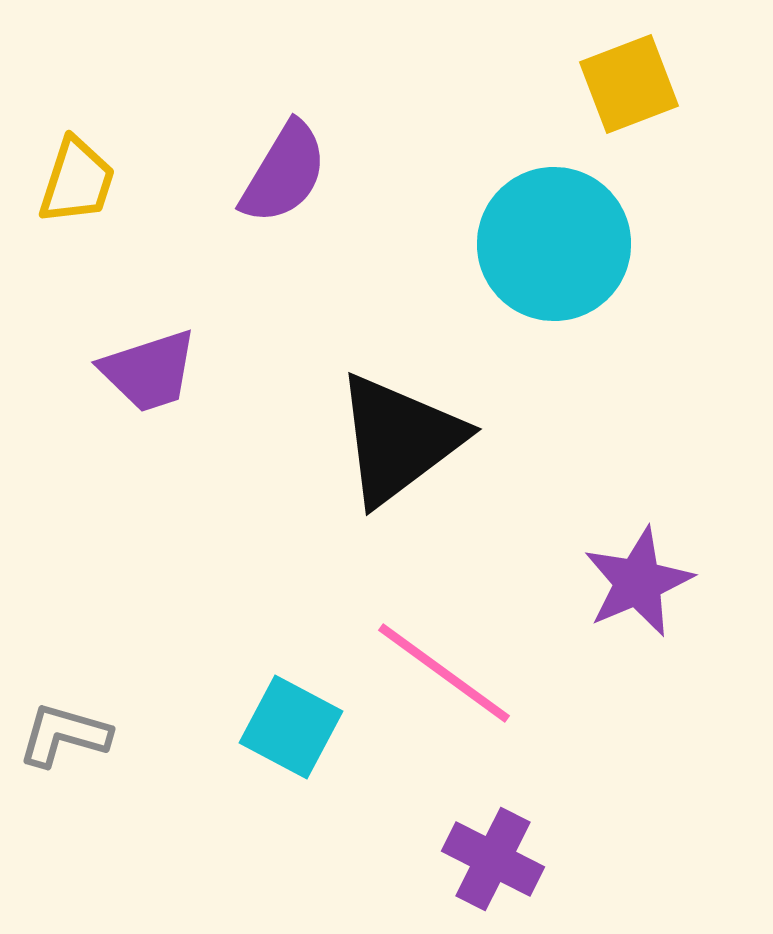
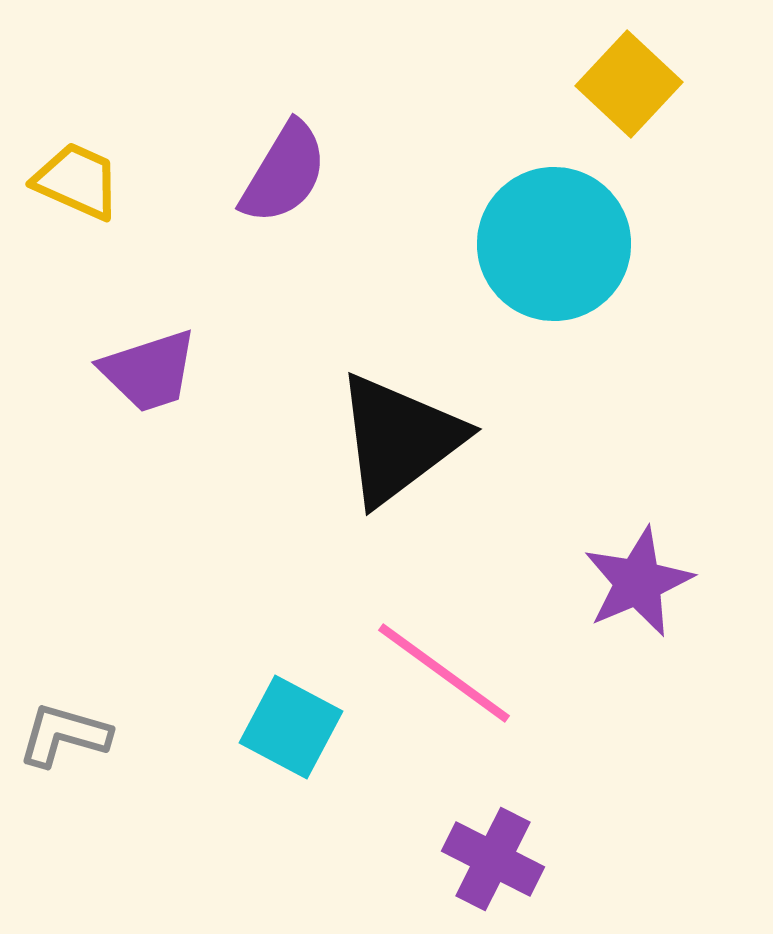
yellow square: rotated 26 degrees counterclockwise
yellow trapezoid: rotated 84 degrees counterclockwise
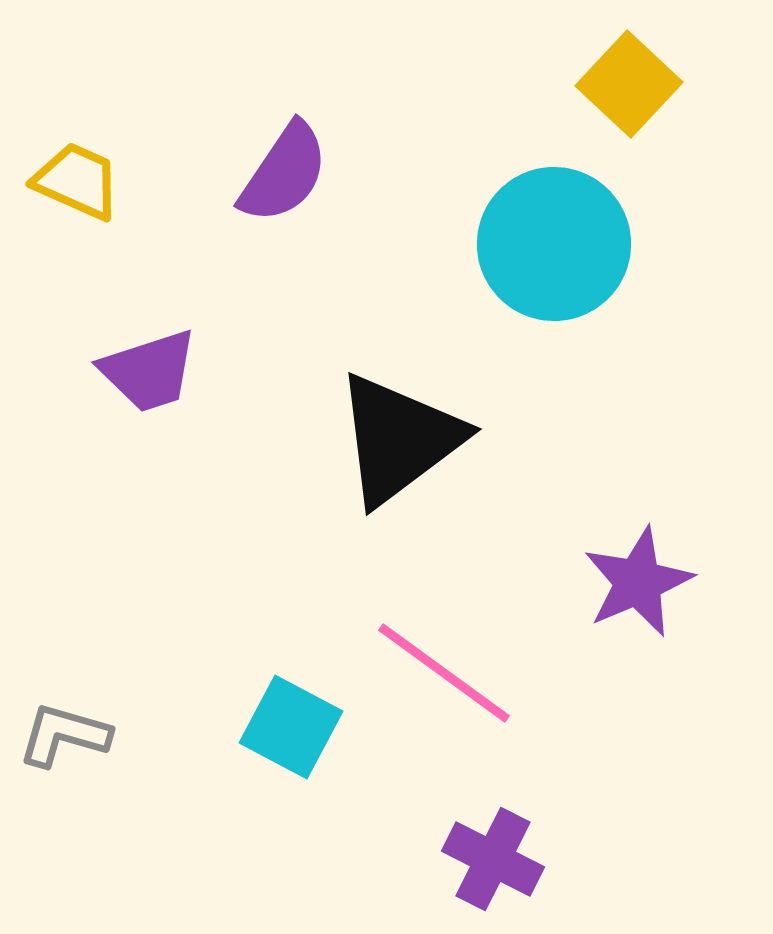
purple semicircle: rotated 3 degrees clockwise
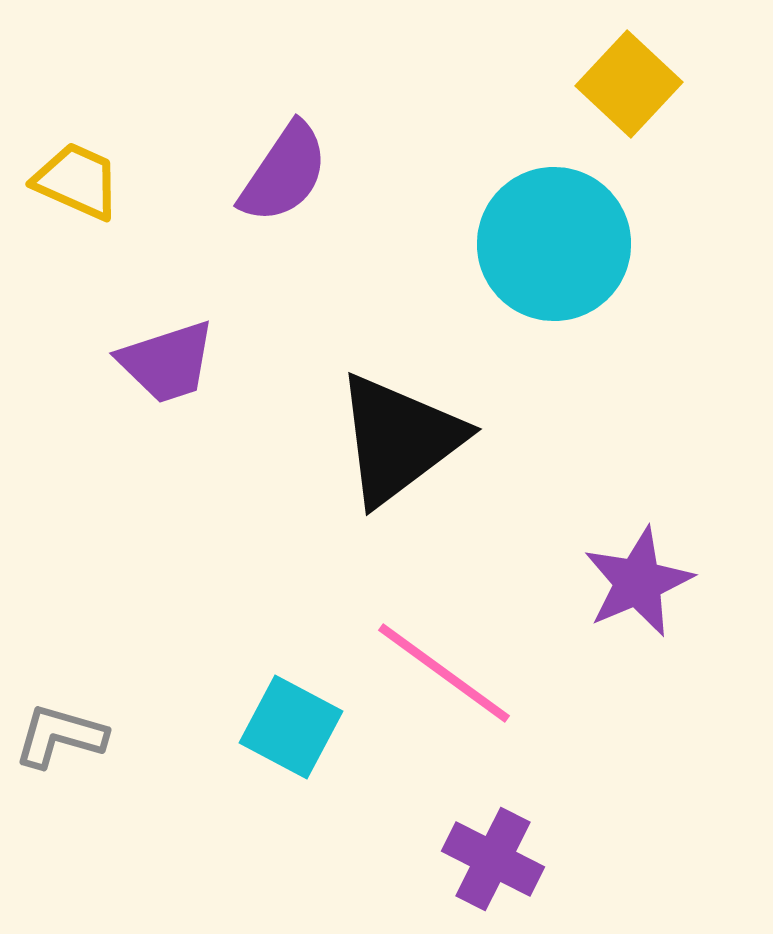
purple trapezoid: moved 18 px right, 9 px up
gray L-shape: moved 4 px left, 1 px down
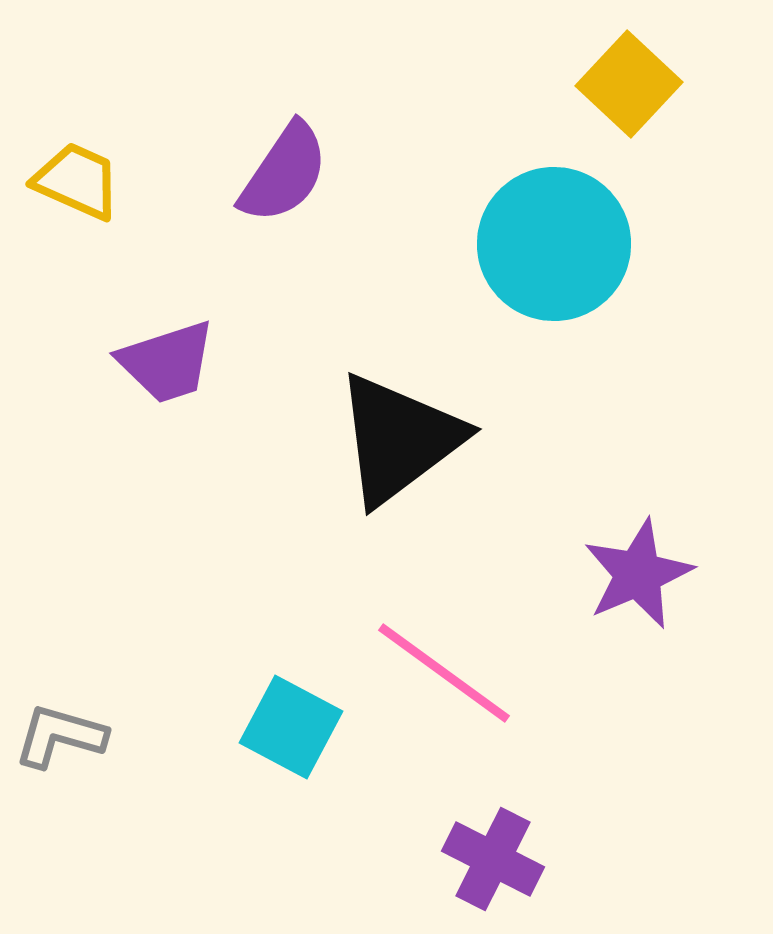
purple star: moved 8 px up
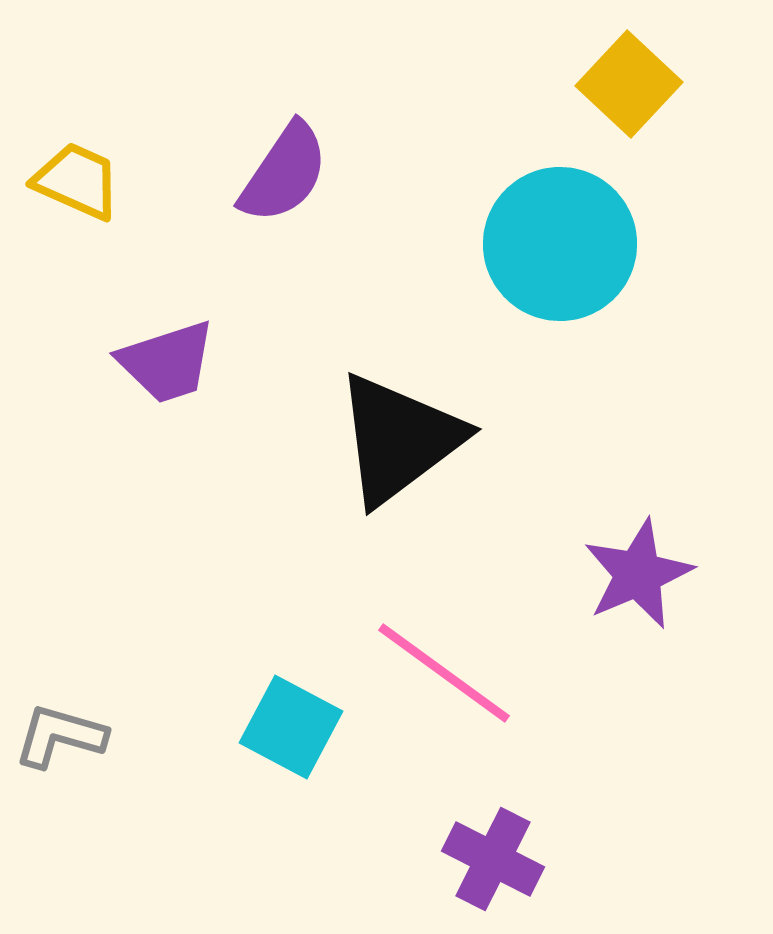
cyan circle: moved 6 px right
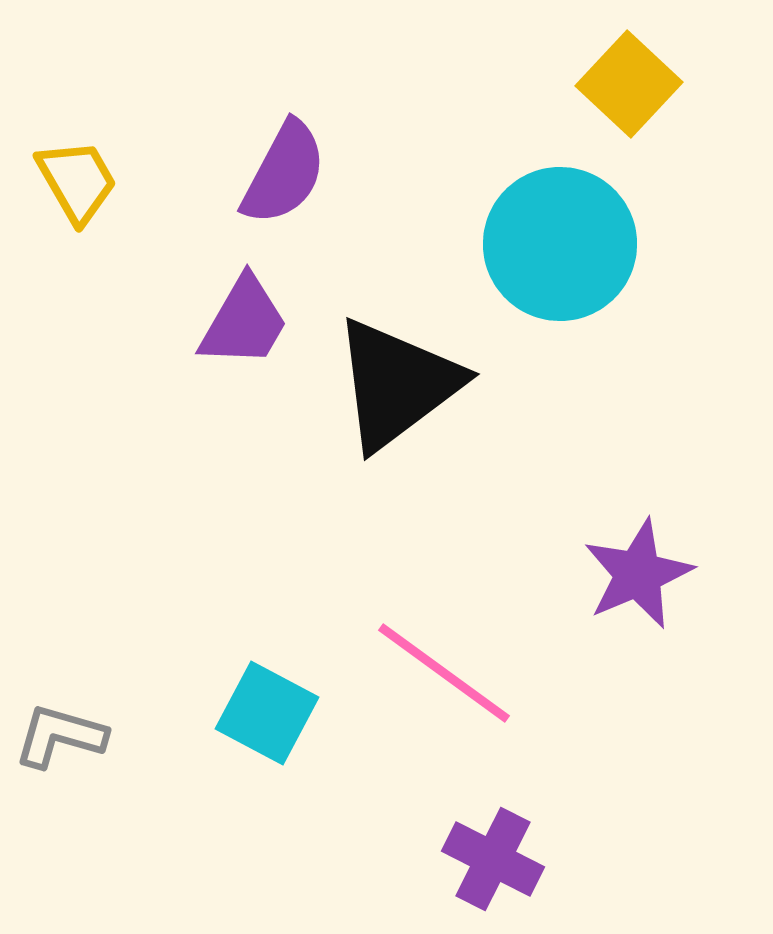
purple semicircle: rotated 6 degrees counterclockwise
yellow trapezoid: rotated 36 degrees clockwise
purple trapezoid: moved 77 px right, 40 px up; rotated 42 degrees counterclockwise
black triangle: moved 2 px left, 55 px up
cyan square: moved 24 px left, 14 px up
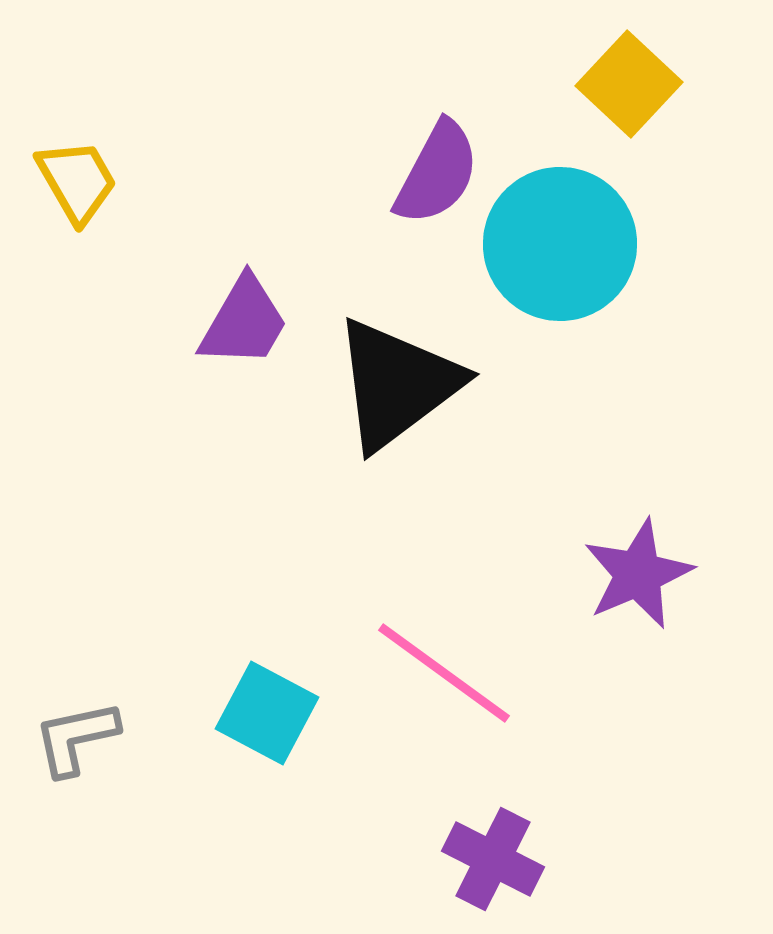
purple semicircle: moved 153 px right
gray L-shape: moved 16 px right, 2 px down; rotated 28 degrees counterclockwise
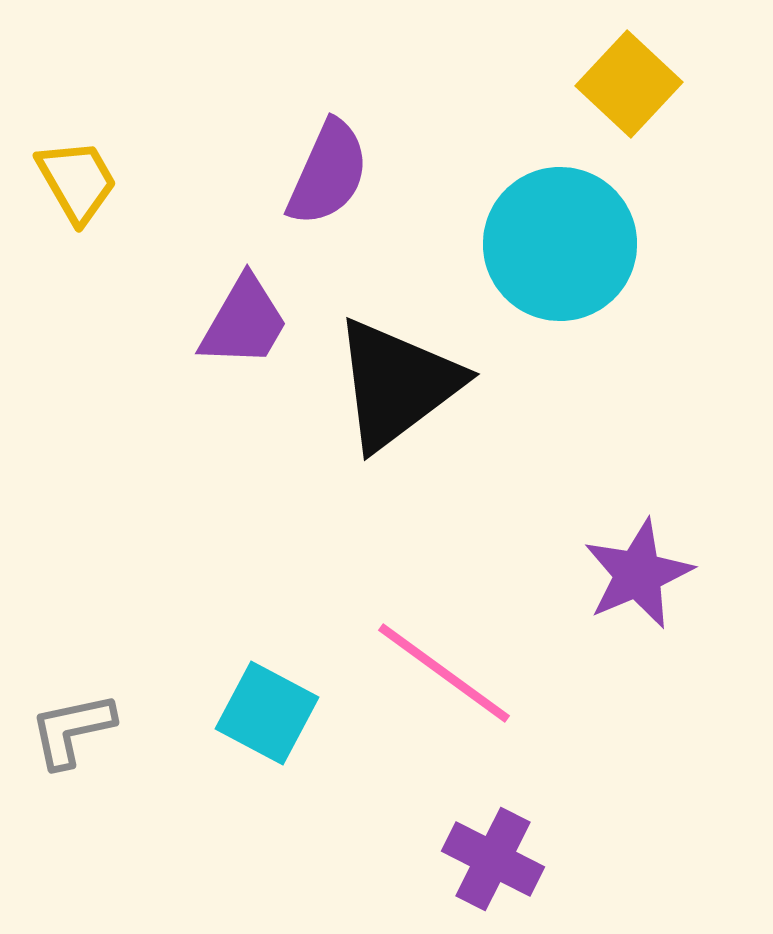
purple semicircle: moved 109 px left; rotated 4 degrees counterclockwise
gray L-shape: moved 4 px left, 8 px up
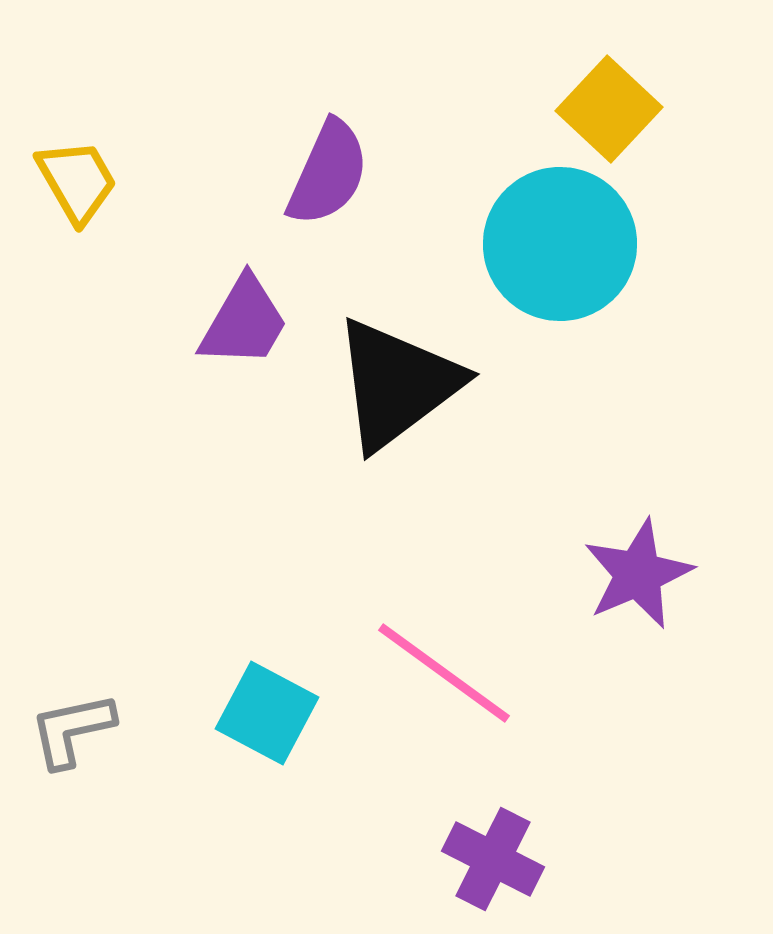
yellow square: moved 20 px left, 25 px down
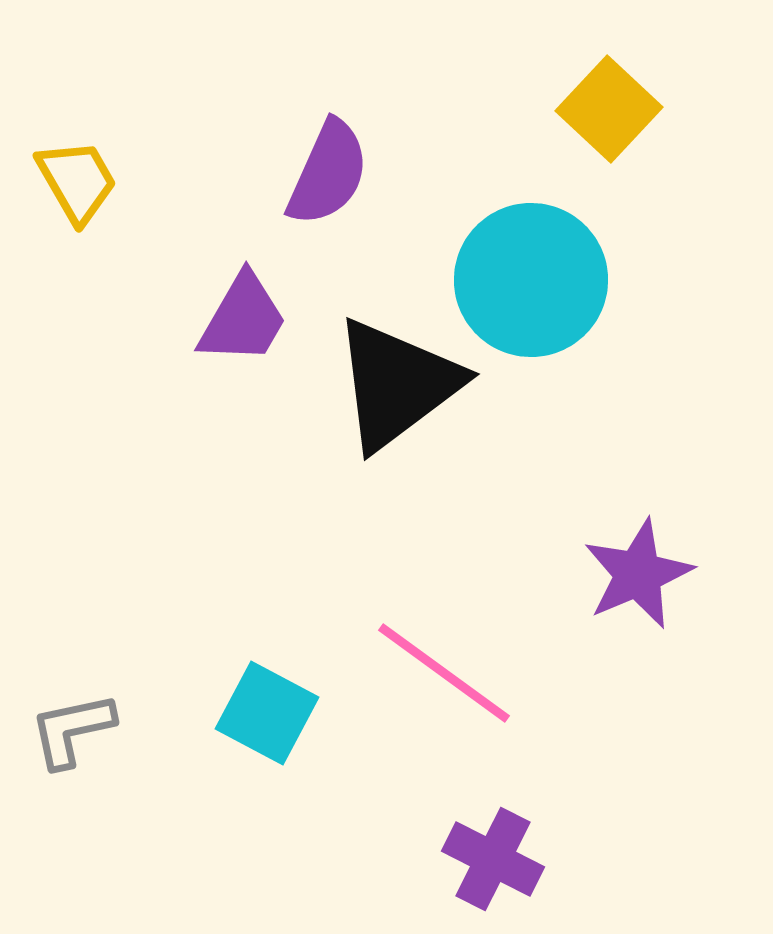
cyan circle: moved 29 px left, 36 px down
purple trapezoid: moved 1 px left, 3 px up
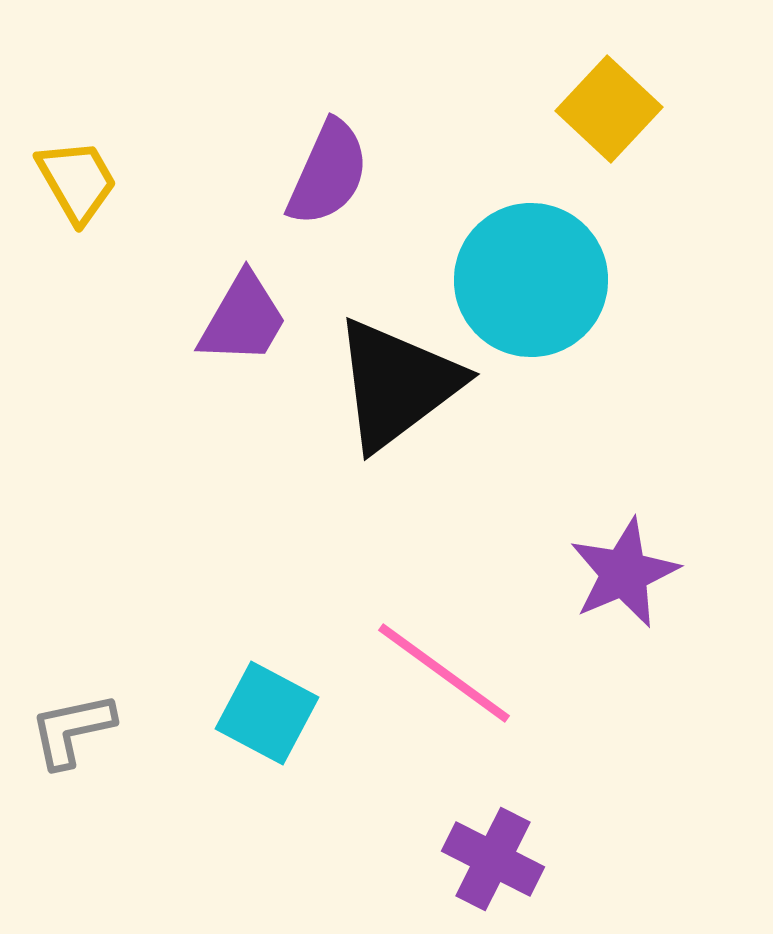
purple star: moved 14 px left, 1 px up
